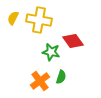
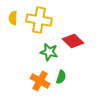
yellow semicircle: rotated 24 degrees counterclockwise
red diamond: rotated 10 degrees counterclockwise
green star: moved 2 px left
orange cross: rotated 24 degrees counterclockwise
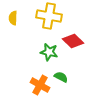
yellow cross: moved 10 px right, 4 px up
green semicircle: rotated 80 degrees counterclockwise
orange cross: moved 4 px down
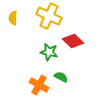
yellow cross: rotated 15 degrees clockwise
orange cross: moved 1 px left
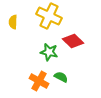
yellow semicircle: moved 4 px down
orange cross: moved 4 px up
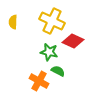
yellow cross: moved 3 px right, 5 px down
red diamond: rotated 20 degrees counterclockwise
green semicircle: moved 3 px left, 6 px up
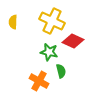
green semicircle: moved 3 px right; rotated 48 degrees clockwise
